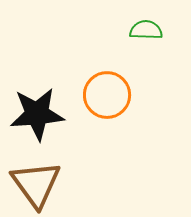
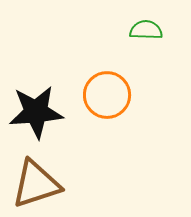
black star: moved 1 px left, 2 px up
brown triangle: rotated 48 degrees clockwise
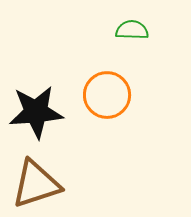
green semicircle: moved 14 px left
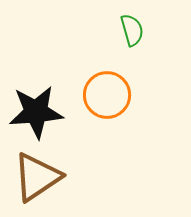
green semicircle: rotated 72 degrees clockwise
brown triangle: moved 1 px right, 7 px up; rotated 16 degrees counterclockwise
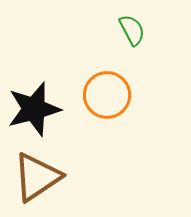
green semicircle: rotated 12 degrees counterclockwise
black star: moved 2 px left, 3 px up; rotated 10 degrees counterclockwise
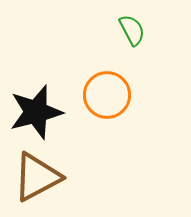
black star: moved 2 px right, 3 px down
brown triangle: rotated 6 degrees clockwise
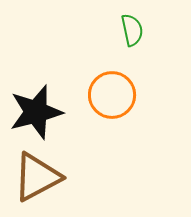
green semicircle: rotated 16 degrees clockwise
orange circle: moved 5 px right
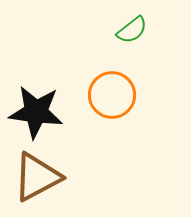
green semicircle: rotated 64 degrees clockwise
black star: rotated 22 degrees clockwise
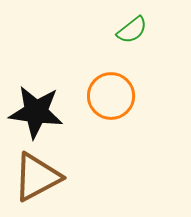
orange circle: moved 1 px left, 1 px down
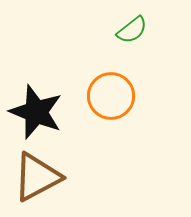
black star: rotated 14 degrees clockwise
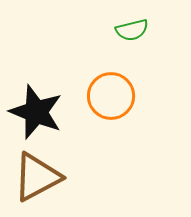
green semicircle: rotated 24 degrees clockwise
